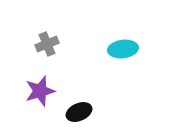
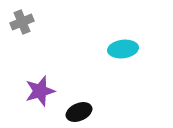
gray cross: moved 25 px left, 22 px up
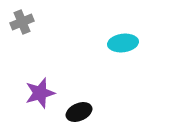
cyan ellipse: moved 6 px up
purple star: moved 2 px down
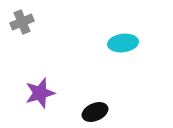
black ellipse: moved 16 px right
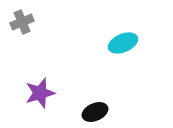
cyan ellipse: rotated 16 degrees counterclockwise
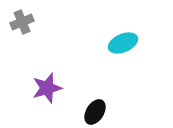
purple star: moved 7 px right, 5 px up
black ellipse: rotated 35 degrees counterclockwise
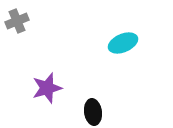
gray cross: moved 5 px left, 1 px up
black ellipse: moved 2 px left; rotated 40 degrees counterclockwise
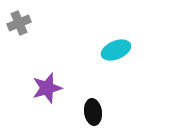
gray cross: moved 2 px right, 2 px down
cyan ellipse: moved 7 px left, 7 px down
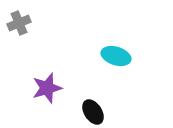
cyan ellipse: moved 6 px down; rotated 40 degrees clockwise
black ellipse: rotated 25 degrees counterclockwise
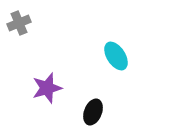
cyan ellipse: rotated 40 degrees clockwise
black ellipse: rotated 55 degrees clockwise
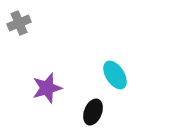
cyan ellipse: moved 1 px left, 19 px down
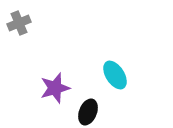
purple star: moved 8 px right
black ellipse: moved 5 px left
